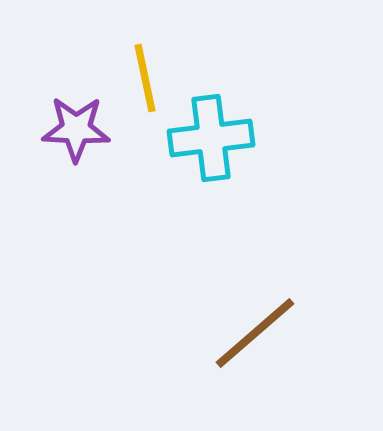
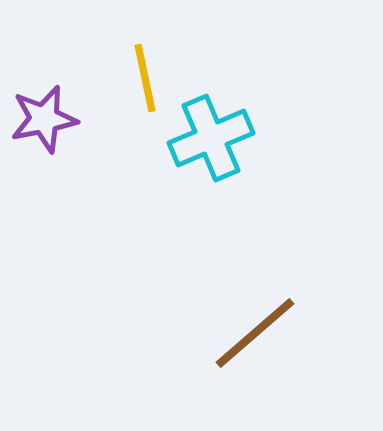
purple star: moved 32 px left, 10 px up; rotated 14 degrees counterclockwise
cyan cross: rotated 16 degrees counterclockwise
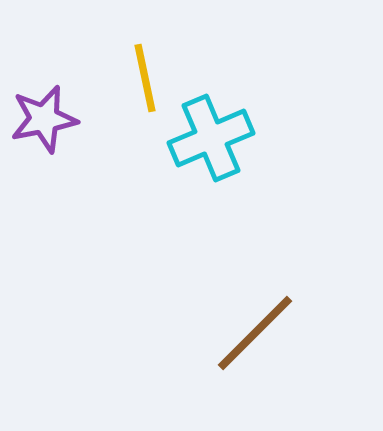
brown line: rotated 4 degrees counterclockwise
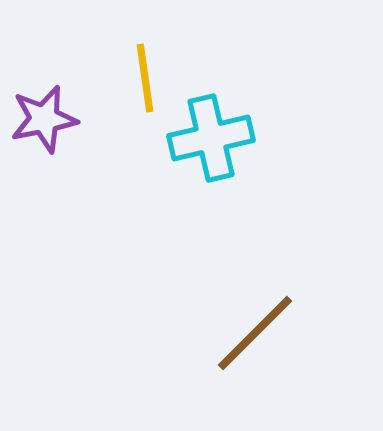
yellow line: rotated 4 degrees clockwise
cyan cross: rotated 10 degrees clockwise
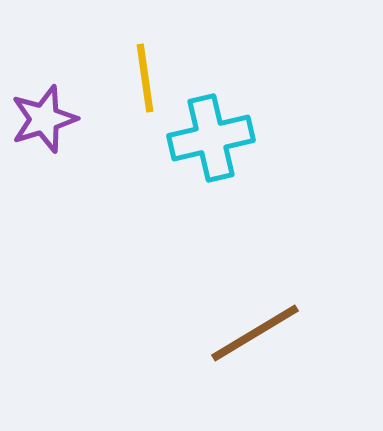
purple star: rotated 6 degrees counterclockwise
brown line: rotated 14 degrees clockwise
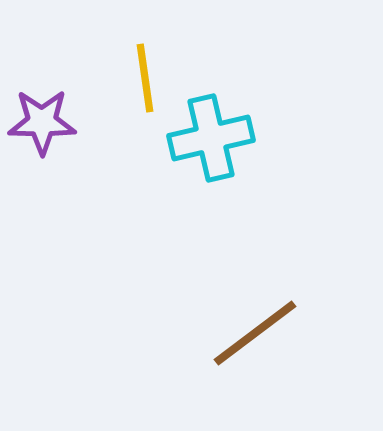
purple star: moved 2 px left, 3 px down; rotated 18 degrees clockwise
brown line: rotated 6 degrees counterclockwise
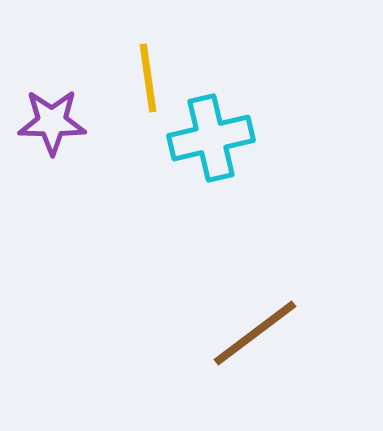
yellow line: moved 3 px right
purple star: moved 10 px right
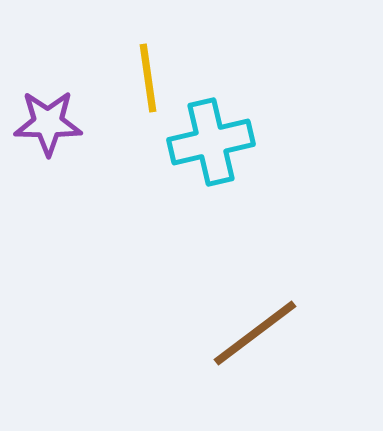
purple star: moved 4 px left, 1 px down
cyan cross: moved 4 px down
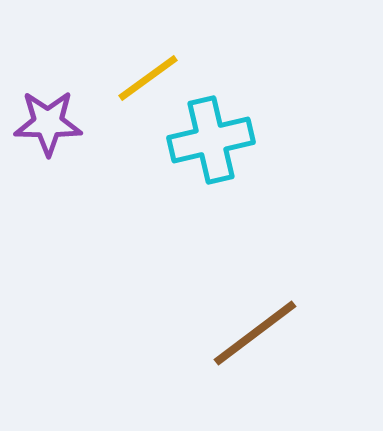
yellow line: rotated 62 degrees clockwise
cyan cross: moved 2 px up
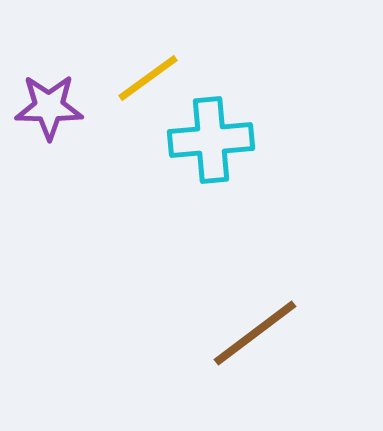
purple star: moved 1 px right, 16 px up
cyan cross: rotated 8 degrees clockwise
